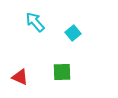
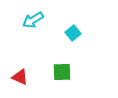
cyan arrow: moved 2 px left, 2 px up; rotated 80 degrees counterclockwise
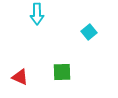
cyan arrow: moved 4 px right, 6 px up; rotated 60 degrees counterclockwise
cyan square: moved 16 px right, 1 px up
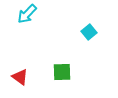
cyan arrow: moved 10 px left; rotated 45 degrees clockwise
red triangle: rotated 12 degrees clockwise
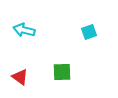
cyan arrow: moved 3 px left, 16 px down; rotated 60 degrees clockwise
cyan square: rotated 21 degrees clockwise
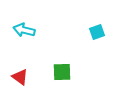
cyan square: moved 8 px right
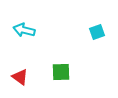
green square: moved 1 px left
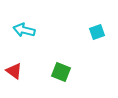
green square: rotated 24 degrees clockwise
red triangle: moved 6 px left, 6 px up
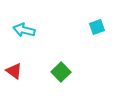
cyan square: moved 5 px up
green square: rotated 24 degrees clockwise
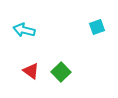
red triangle: moved 17 px right
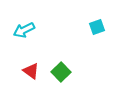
cyan arrow: rotated 40 degrees counterclockwise
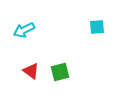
cyan square: rotated 14 degrees clockwise
green square: moved 1 px left; rotated 30 degrees clockwise
